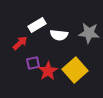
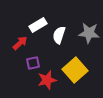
white rectangle: moved 1 px right
white semicircle: rotated 102 degrees clockwise
red star: moved 1 px left, 9 px down; rotated 18 degrees clockwise
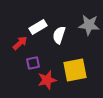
white rectangle: moved 2 px down
gray star: moved 8 px up
yellow square: rotated 30 degrees clockwise
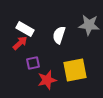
white rectangle: moved 13 px left, 2 px down; rotated 60 degrees clockwise
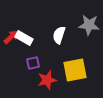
white rectangle: moved 1 px left, 9 px down
red arrow: moved 9 px left, 6 px up
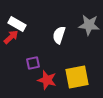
white rectangle: moved 7 px left, 14 px up
yellow square: moved 2 px right, 7 px down
red star: rotated 30 degrees clockwise
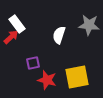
white rectangle: rotated 24 degrees clockwise
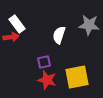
red arrow: rotated 35 degrees clockwise
purple square: moved 11 px right, 1 px up
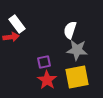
gray star: moved 12 px left, 25 px down
white semicircle: moved 11 px right, 5 px up
red star: rotated 18 degrees clockwise
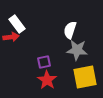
yellow square: moved 8 px right
